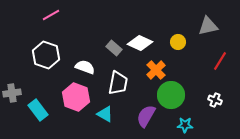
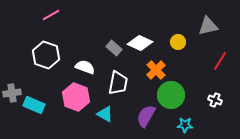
cyan rectangle: moved 4 px left, 5 px up; rotated 30 degrees counterclockwise
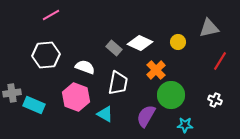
gray triangle: moved 1 px right, 2 px down
white hexagon: rotated 24 degrees counterclockwise
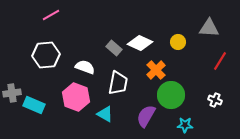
gray triangle: rotated 15 degrees clockwise
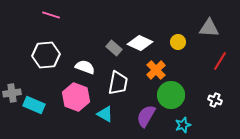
pink line: rotated 48 degrees clockwise
cyan star: moved 2 px left; rotated 21 degrees counterclockwise
